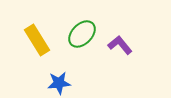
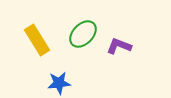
green ellipse: moved 1 px right
purple L-shape: moved 1 px left, 1 px down; rotated 30 degrees counterclockwise
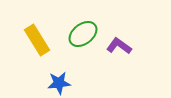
green ellipse: rotated 8 degrees clockwise
purple L-shape: rotated 15 degrees clockwise
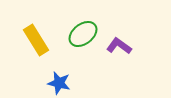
yellow rectangle: moved 1 px left
blue star: rotated 20 degrees clockwise
